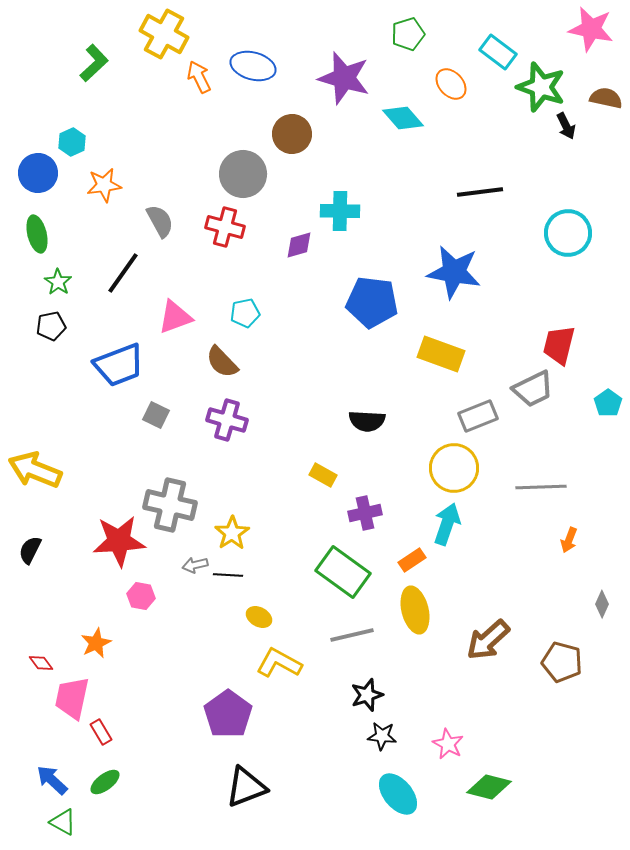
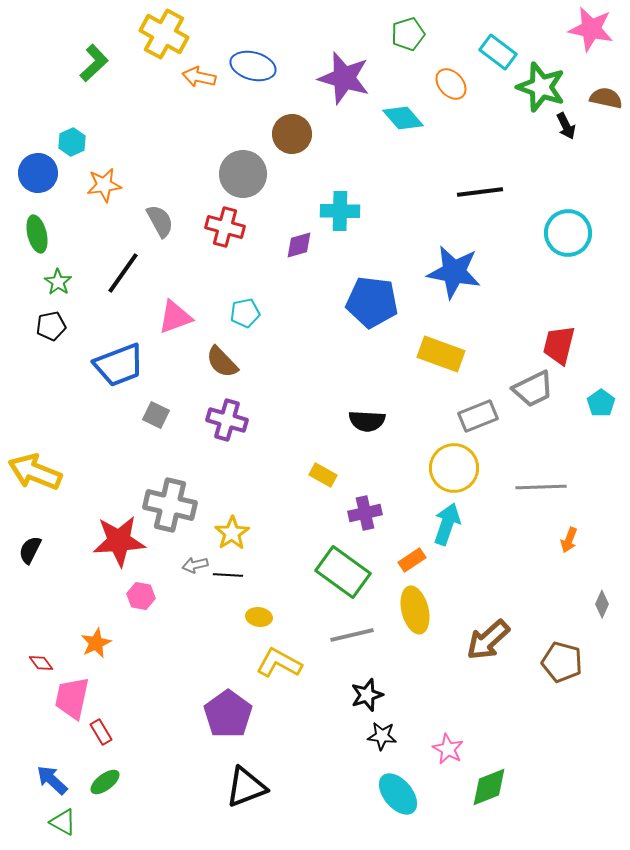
orange arrow at (199, 77): rotated 52 degrees counterclockwise
cyan pentagon at (608, 403): moved 7 px left
yellow arrow at (35, 470): moved 2 px down
yellow ellipse at (259, 617): rotated 20 degrees counterclockwise
pink star at (448, 744): moved 5 px down
green diamond at (489, 787): rotated 36 degrees counterclockwise
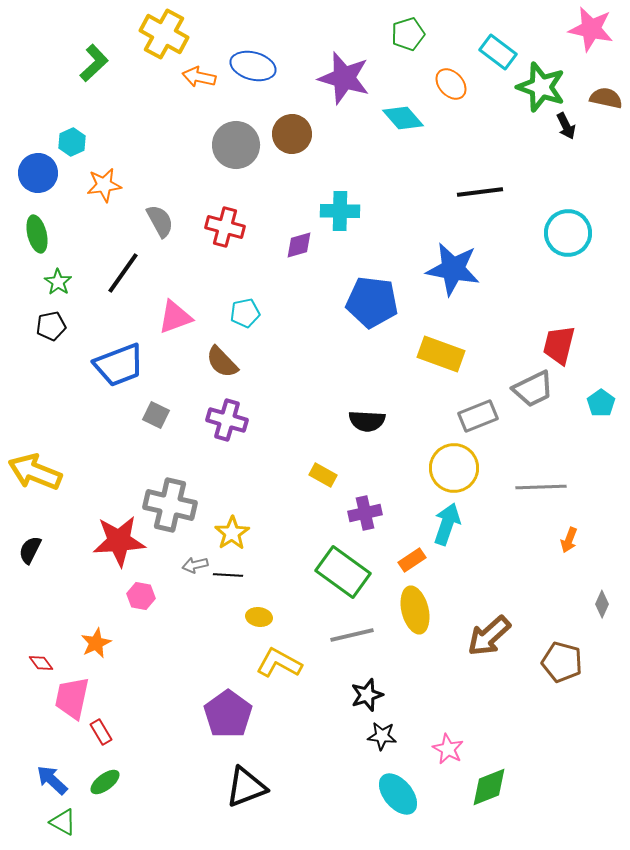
gray circle at (243, 174): moved 7 px left, 29 px up
blue star at (454, 272): moved 1 px left, 3 px up
brown arrow at (488, 640): moved 1 px right, 4 px up
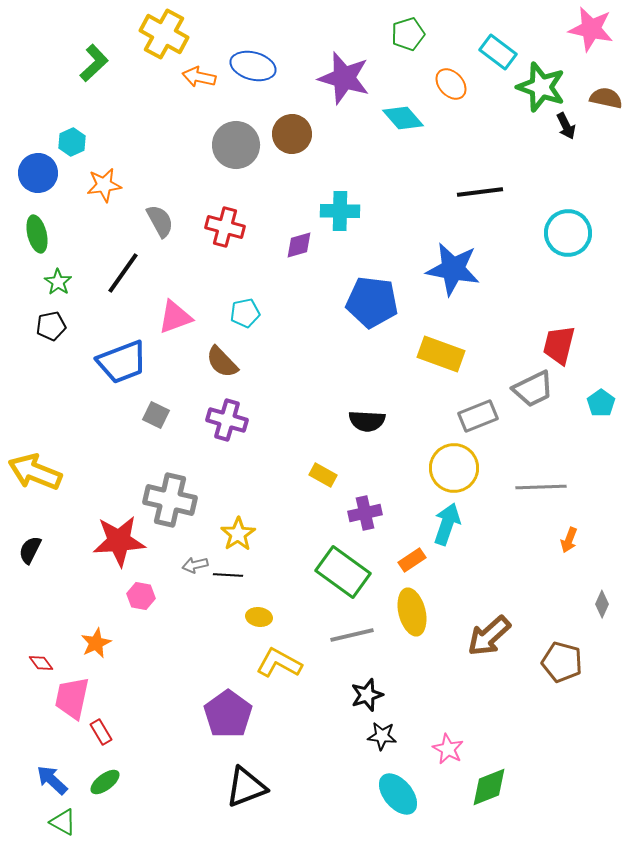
blue trapezoid at (119, 365): moved 3 px right, 3 px up
gray cross at (170, 505): moved 5 px up
yellow star at (232, 533): moved 6 px right, 1 px down
yellow ellipse at (415, 610): moved 3 px left, 2 px down
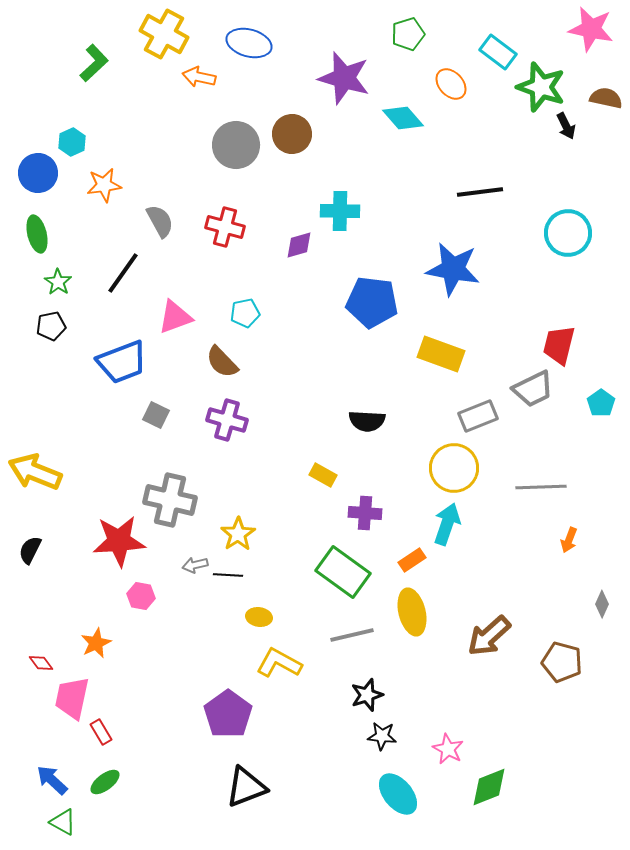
blue ellipse at (253, 66): moved 4 px left, 23 px up
purple cross at (365, 513): rotated 16 degrees clockwise
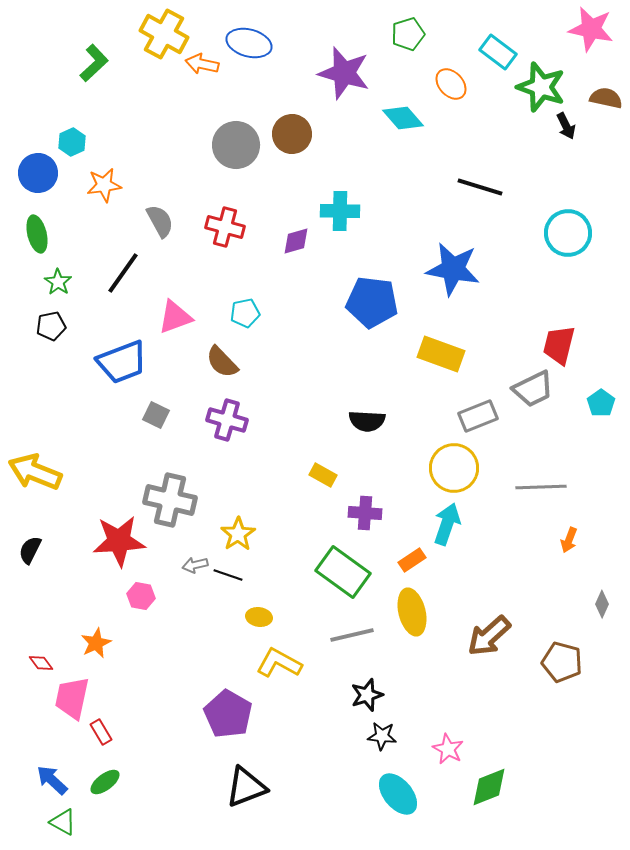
orange arrow at (199, 77): moved 3 px right, 13 px up
purple star at (344, 78): moved 5 px up
black line at (480, 192): moved 5 px up; rotated 24 degrees clockwise
purple diamond at (299, 245): moved 3 px left, 4 px up
black line at (228, 575): rotated 16 degrees clockwise
purple pentagon at (228, 714): rotated 6 degrees counterclockwise
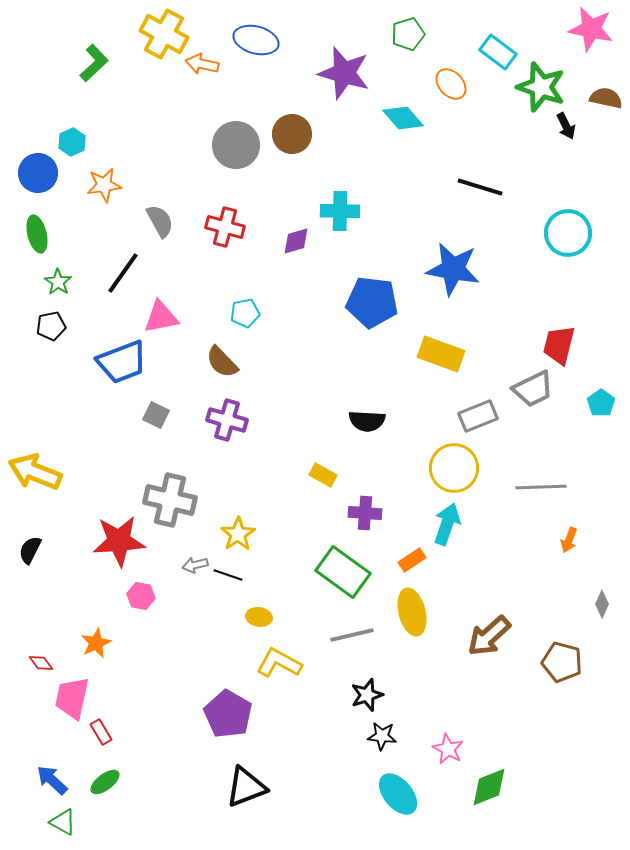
blue ellipse at (249, 43): moved 7 px right, 3 px up
pink triangle at (175, 317): moved 14 px left; rotated 9 degrees clockwise
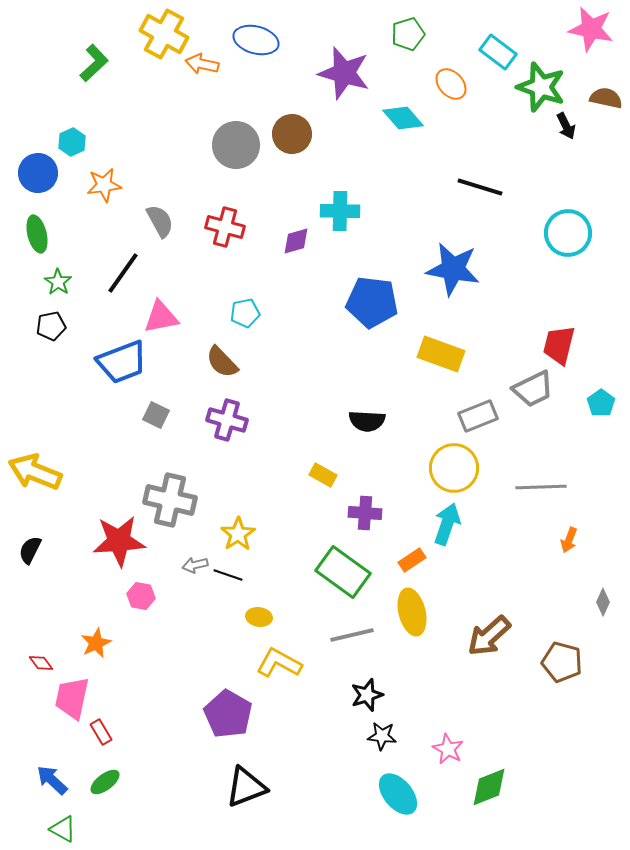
gray diamond at (602, 604): moved 1 px right, 2 px up
green triangle at (63, 822): moved 7 px down
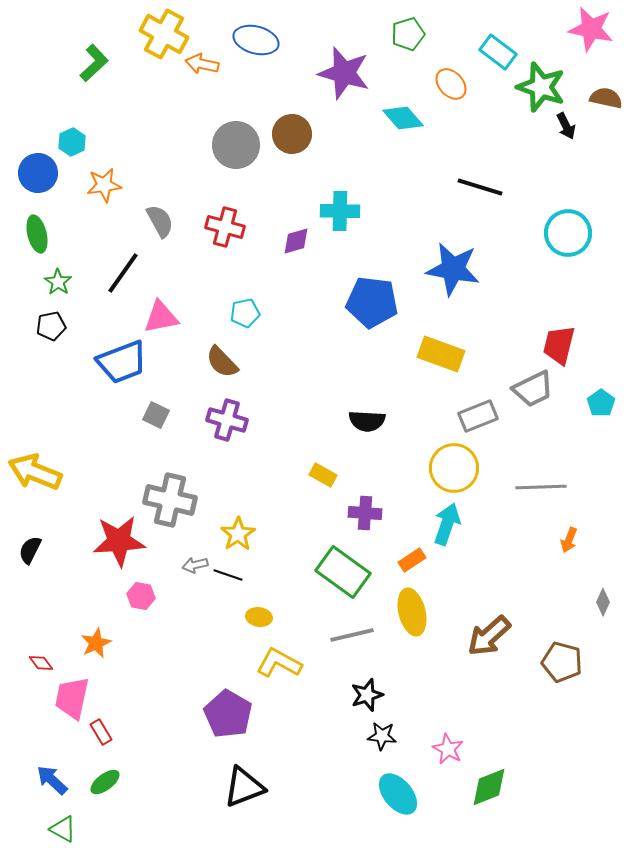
black triangle at (246, 787): moved 2 px left
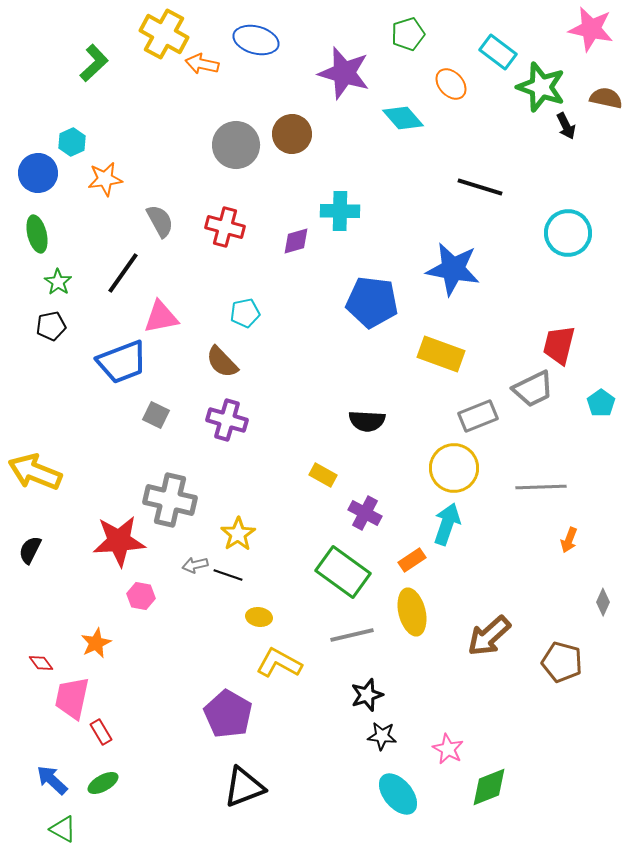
orange star at (104, 185): moved 1 px right, 6 px up
purple cross at (365, 513): rotated 24 degrees clockwise
green ellipse at (105, 782): moved 2 px left, 1 px down; rotated 8 degrees clockwise
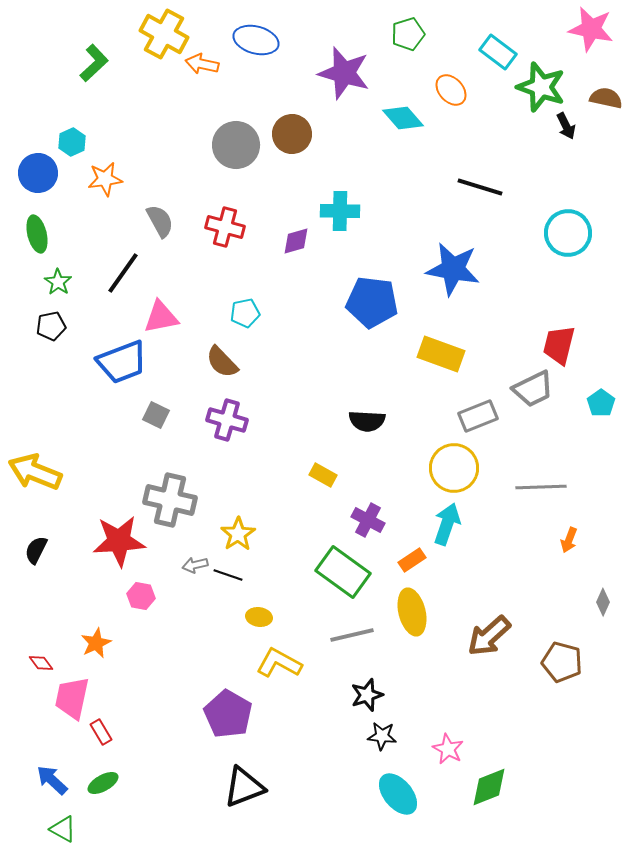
orange ellipse at (451, 84): moved 6 px down
purple cross at (365, 513): moved 3 px right, 7 px down
black semicircle at (30, 550): moved 6 px right
